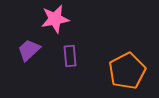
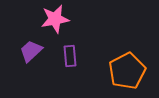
purple trapezoid: moved 2 px right, 1 px down
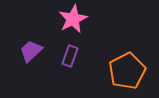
pink star: moved 18 px right; rotated 16 degrees counterclockwise
purple rectangle: rotated 25 degrees clockwise
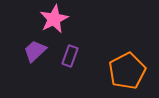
pink star: moved 19 px left
purple trapezoid: moved 4 px right
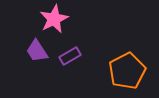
purple trapezoid: moved 2 px right; rotated 80 degrees counterclockwise
purple rectangle: rotated 40 degrees clockwise
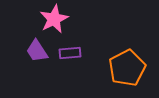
purple rectangle: moved 3 px up; rotated 25 degrees clockwise
orange pentagon: moved 3 px up
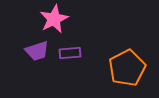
purple trapezoid: rotated 75 degrees counterclockwise
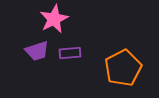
orange pentagon: moved 4 px left
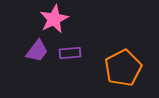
purple trapezoid: rotated 35 degrees counterclockwise
